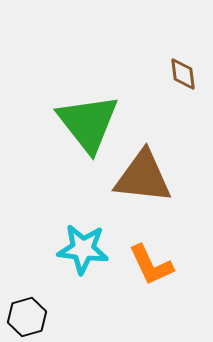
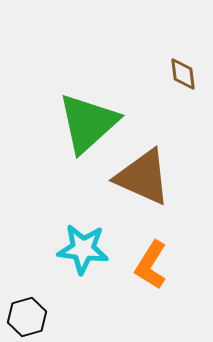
green triangle: rotated 26 degrees clockwise
brown triangle: rotated 18 degrees clockwise
orange L-shape: rotated 57 degrees clockwise
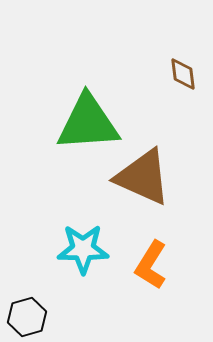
green triangle: rotated 38 degrees clockwise
cyan star: rotated 6 degrees counterclockwise
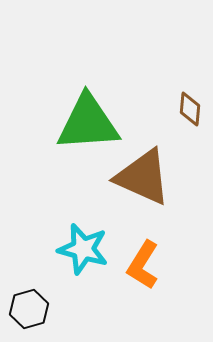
brown diamond: moved 7 px right, 35 px down; rotated 12 degrees clockwise
cyan star: rotated 15 degrees clockwise
orange L-shape: moved 8 px left
black hexagon: moved 2 px right, 8 px up
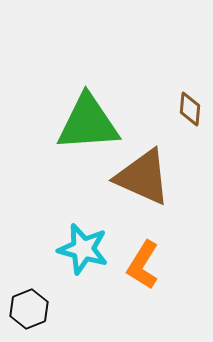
black hexagon: rotated 6 degrees counterclockwise
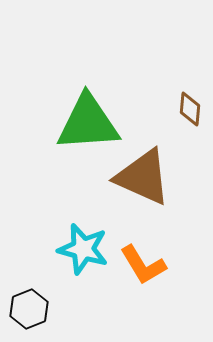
orange L-shape: rotated 63 degrees counterclockwise
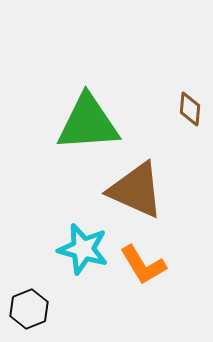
brown triangle: moved 7 px left, 13 px down
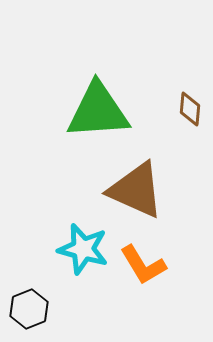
green triangle: moved 10 px right, 12 px up
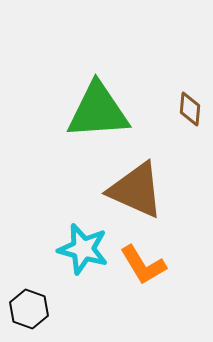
black hexagon: rotated 18 degrees counterclockwise
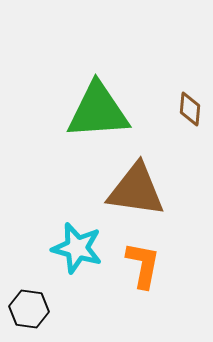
brown triangle: rotated 16 degrees counterclockwise
cyan star: moved 6 px left, 1 px up
orange L-shape: rotated 138 degrees counterclockwise
black hexagon: rotated 12 degrees counterclockwise
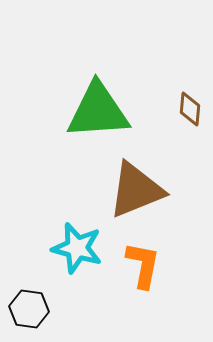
brown triangle: rotated 30 degrees counterclockwise
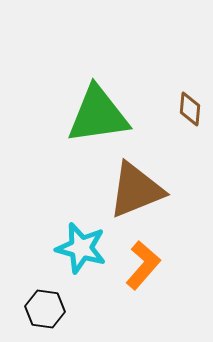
green triangle: moved 4 px down; rotated 4 degrees counterclockwise
cyan star: moved 4 px right
orange L-shape: rotated 30 degrees clockwise
black hexagon: moved 16 px right
